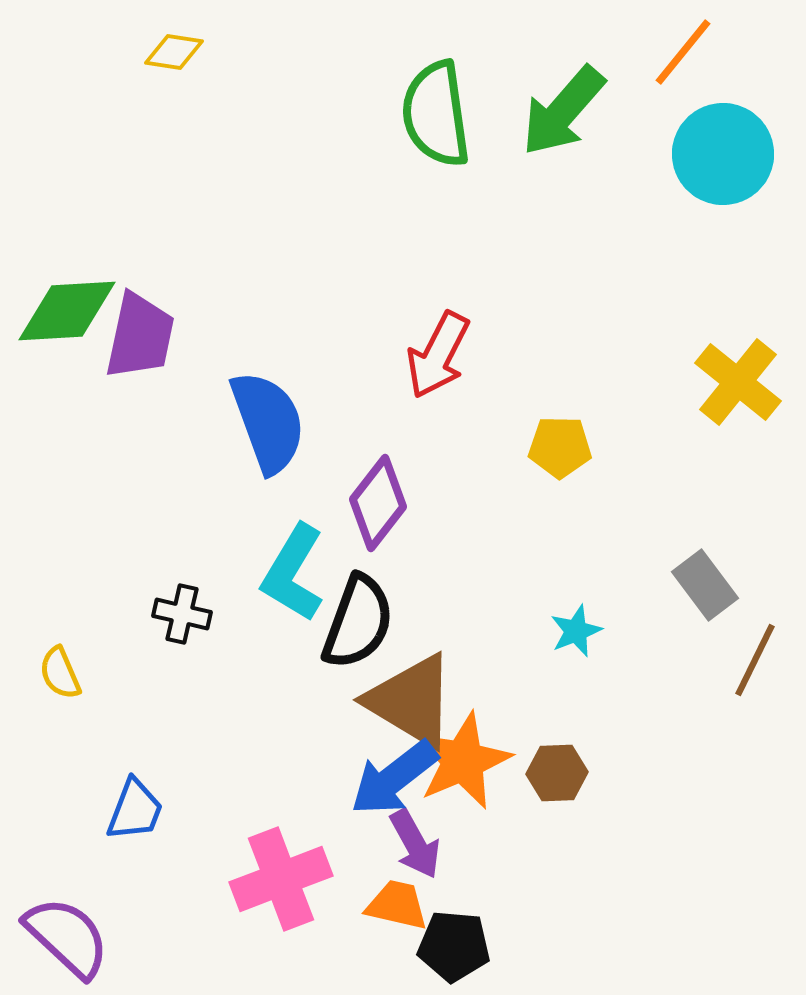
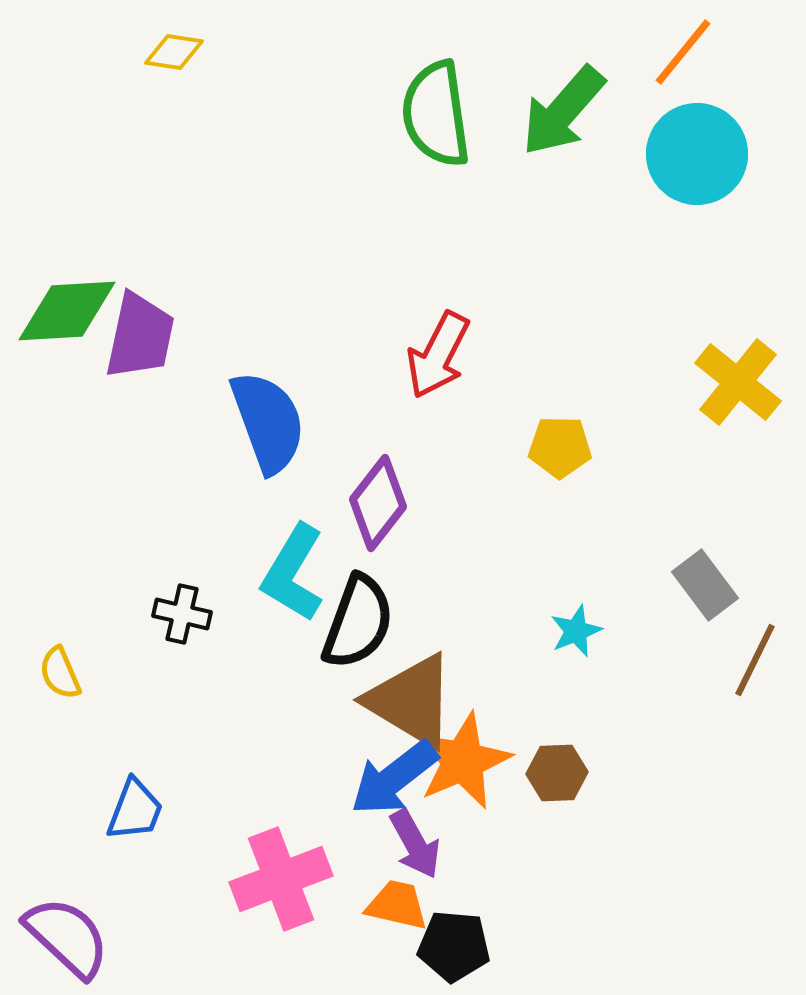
cyan circle: moved 26 px left
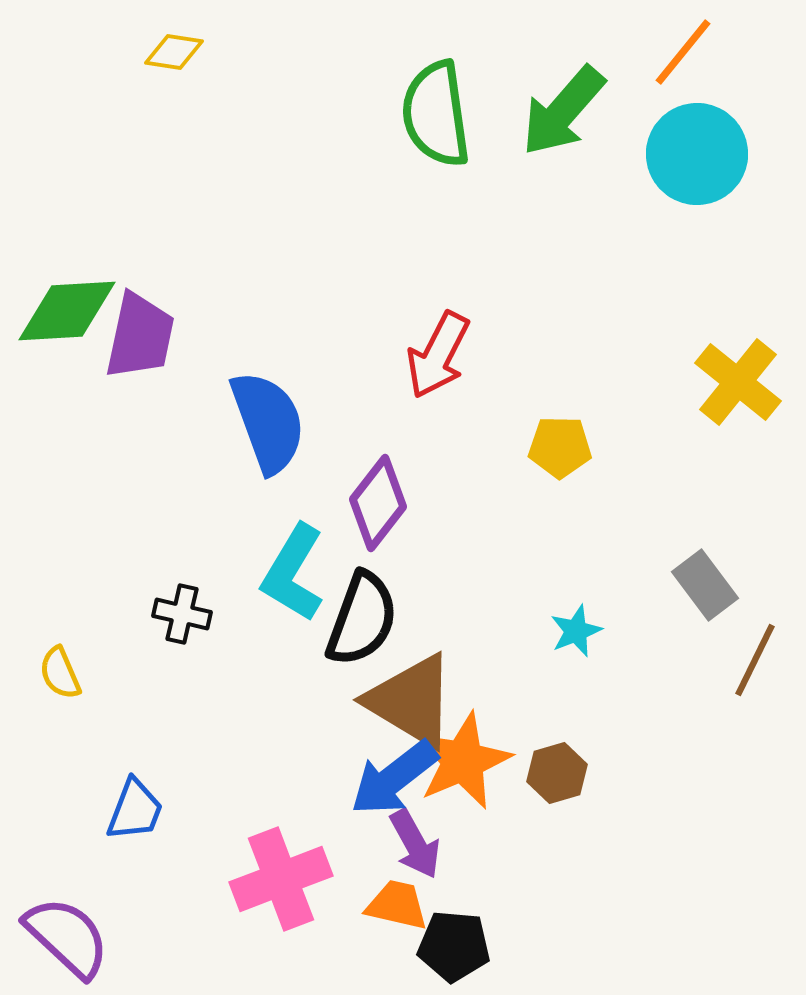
black semicircle: moved 4 px right, 3 px up
brown hexagon: rotated 14 degrees counterclockwise
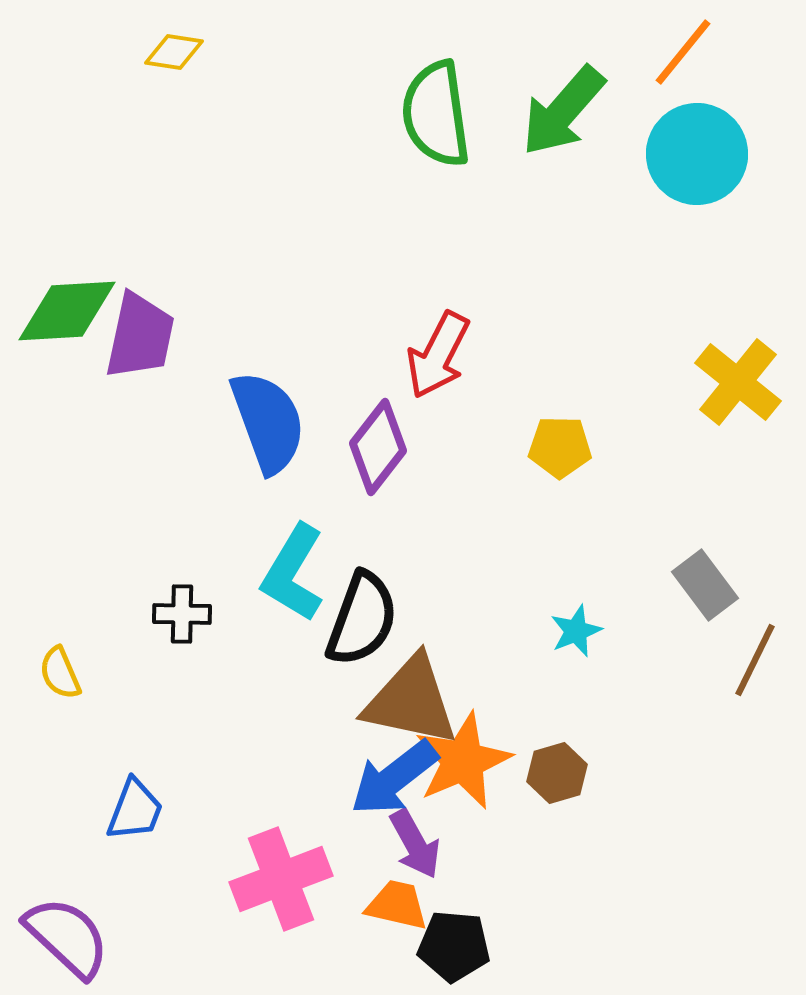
purple diamond: moved 56 px up
black cross: rotated 12 degrees counterclockwise
brown triangle: rotated 19 degrees counterclockwise
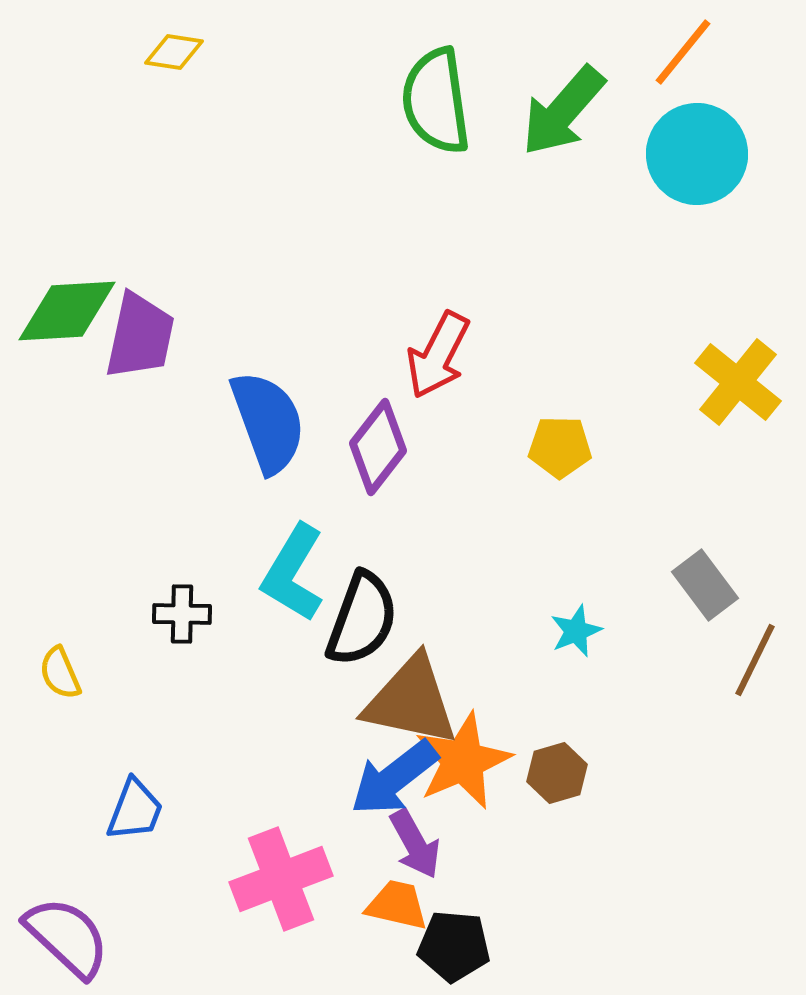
green semicircle: moved 13 px up
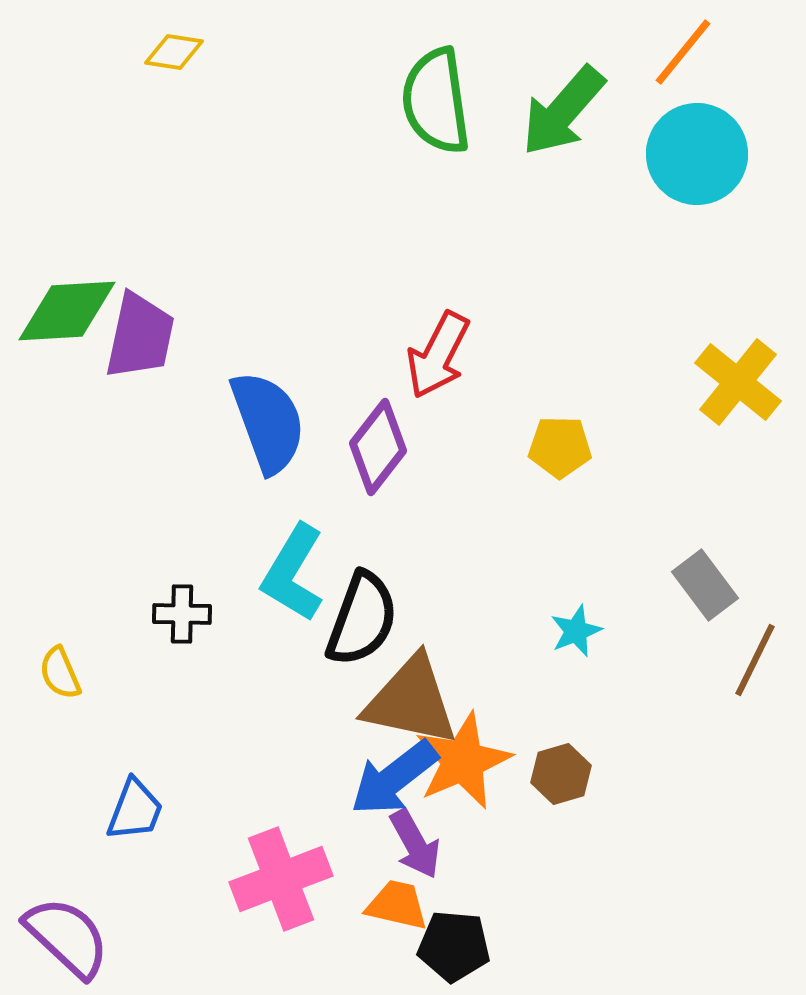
brown hexagon: moved 4 px right, 1 px down
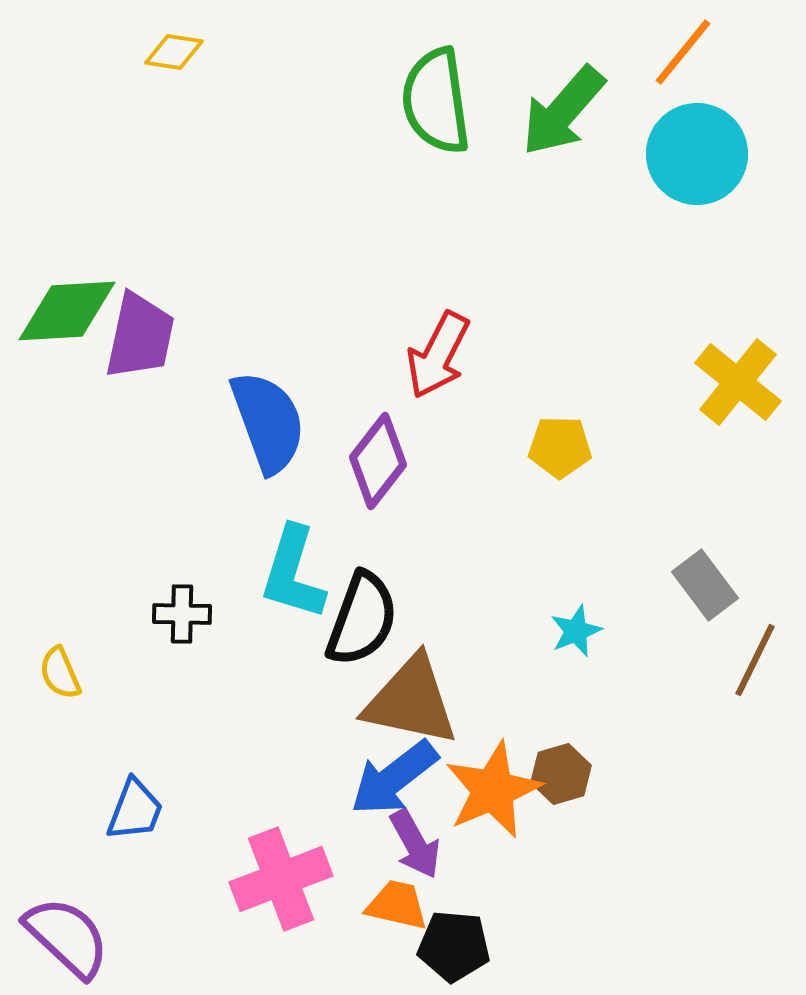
purple diamond: moved 14 px down
cyan L-shape: rotated 14 degrees counterclockwise
orange star: moved 30 px right, 29 px down
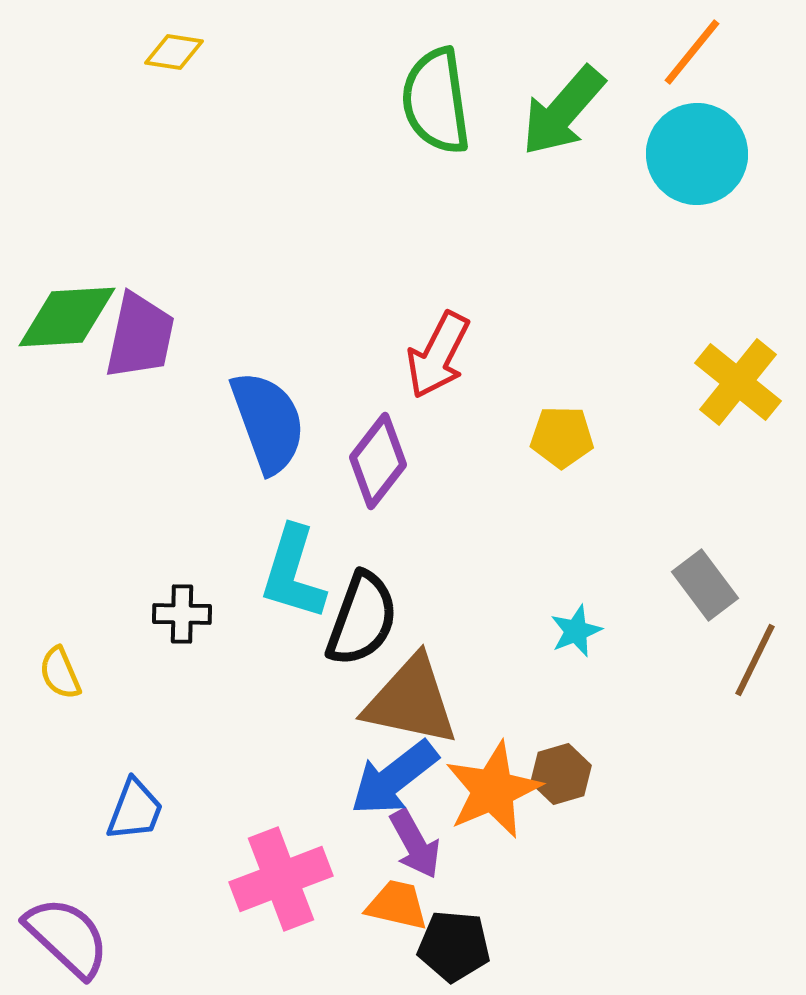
orange line: moved 9 px right
green diamond: moved 6 px down
yellow pentagon: moved 2 px right, 10 px up
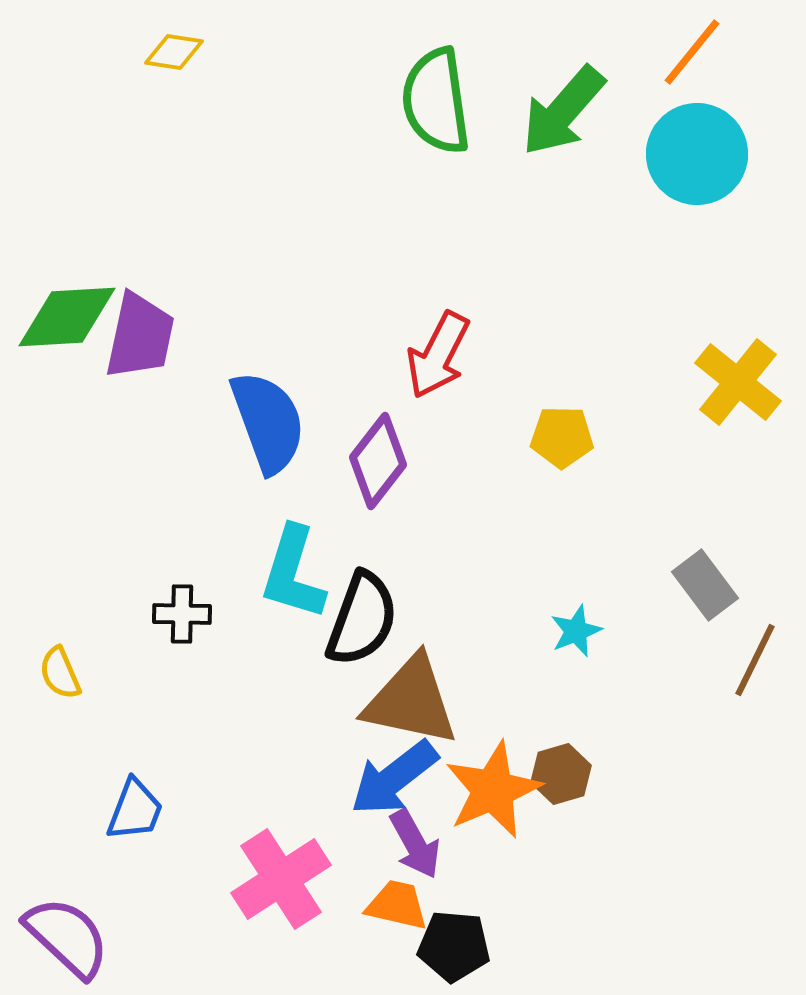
pink cross: rotated 12 degrees counterclockwise
